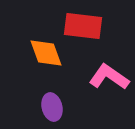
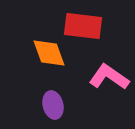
orange diamond: moved 3 px right
purple ellipse: moved 1 px right, 2 px up
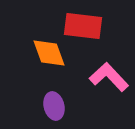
pink L-shape: rotated 12 degrees clockwise
purple ellipse: moved 1 px right, 1 px down
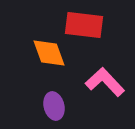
red rectangle: moved 1 px right, 1 px up
pink L-shape: moved 4 px left, 5 px down
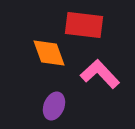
pink L-shape: moved 5 px left, 8 px up
purple ellipse: rotated 36 degrees clockwise
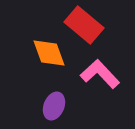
red rectangle: rotated 33 degrees clockwise
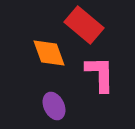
pink L-shape: rotated 42 degrees clockwise
purple ellipse: rotated 48 degrees counterclockwise
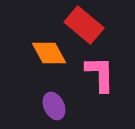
orange diamond: rotated 9 degrees counterclockwise
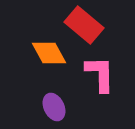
purple ellipse: moved 1 px down
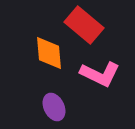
orange diamond: rotated 24 degrees clockwise
pink L-shape: rotated 117 degrees clockwise
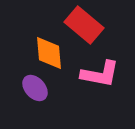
pink L-shape: rotated 15 degrees counterclockwise
purple ellipse: moved 19 px left, 19 px up; rotated 16 degrees counterclockwise
